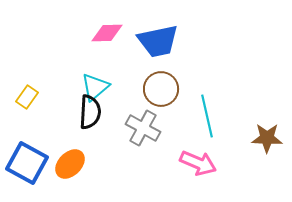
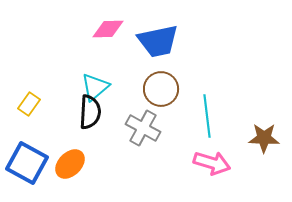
pink diamond: moved 1 px right, 4 px up
yellow rectangle: moved 2 px right, 7 px down
cyan line: rotated 6 degrees clockwise
brown star: moved 3 px left
pink arrow: moved 14 px right; rotated 6 degrees counterclockwise
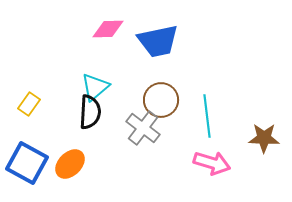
brown circle: moved 11 px down
gray cross: rotated 8 degrees clockwise
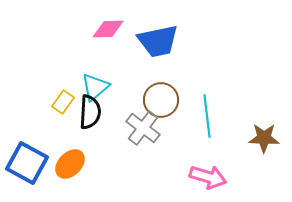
yellow rectangle: moved 34 px right, 2 px up
pink arrow: moved 4 px left, 14 px down
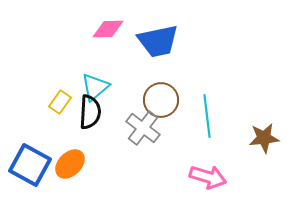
yellow rectangle: moved 3 px left
brown star: rotated 8 degrees counterclockwise
blue square: moved 3 px right, 2 px down
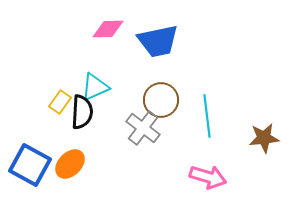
cyan triangle: rotated 16 degrees clockwise
black semicircle: moved 8 px left
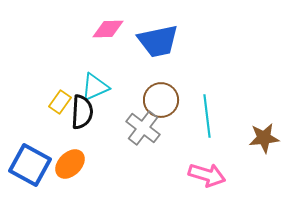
pink arrow: moved 1 px left, 2 px up
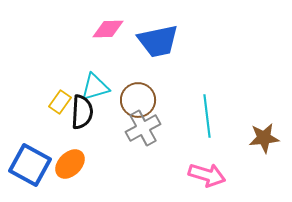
cyan triangle: rotated 8 degrees clockwise
brown circle: moved 23 px left
gray cross: rotated 24 degrees clockwise
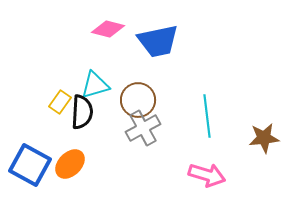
pink diamond: rotated 16 degrees clockwise
cyan triangle: moved 2 px up
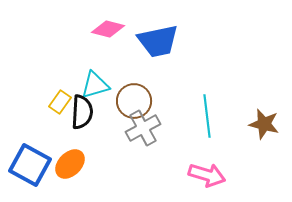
brown circle: moved 4 px left, 1 px down
brown star: moved 14 px up; rotated 20 degrees clockwise
